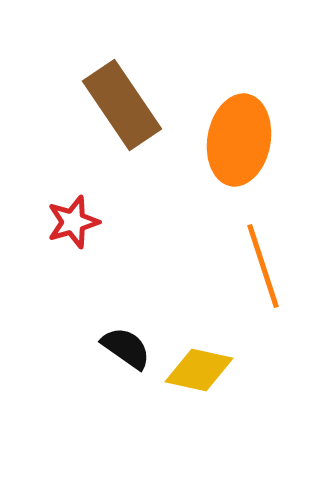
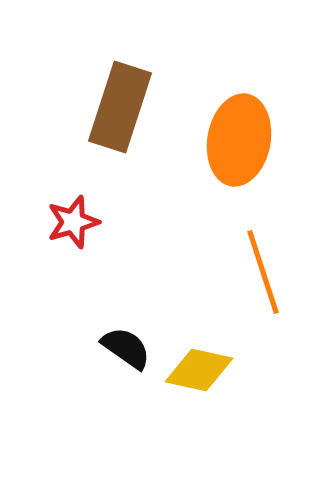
brown rectangle: moved 2 px left, 2 px down; rotated 52 degrees clockwise
orange line: moved 6 px down
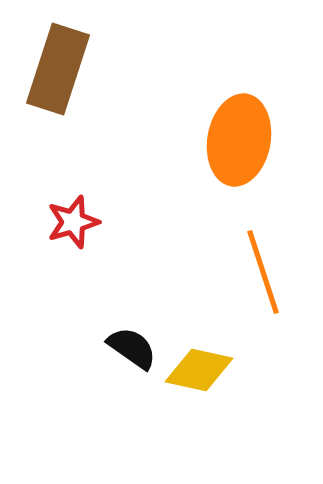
brown rectangle: moved 62 px left, 38 px up
black semicircle: moved 6 px right
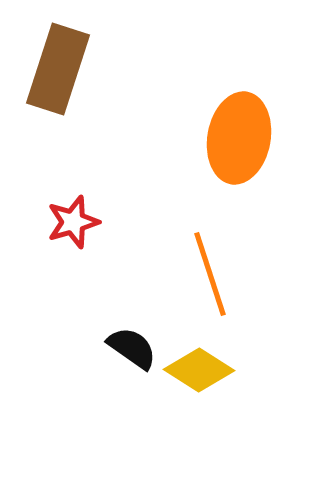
orange ellipse: moved 2 px up
orange line: moved 53 px left, 2 px down
yellow diamond: rotated 20 degrees clockwise
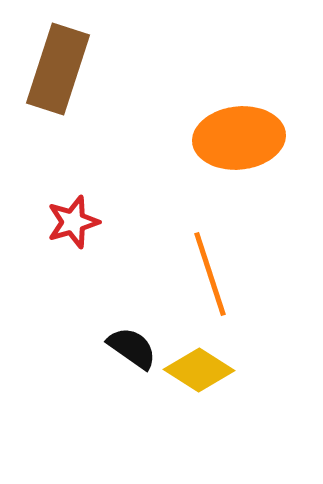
orange ellipse: rotated 74 degrees clockwise
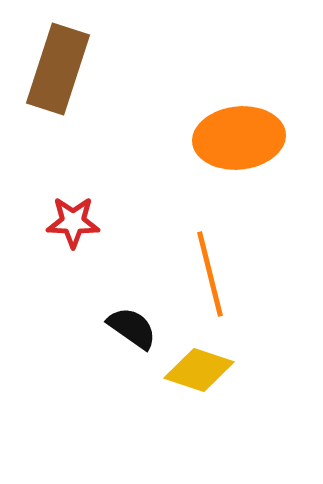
red star: rotated 18 degrees clockwise
orange line: rotated 4 degrees clockwise
black semicircle: moved 20 px up
yellow diamond: rotated 14 degrees counterclockwise
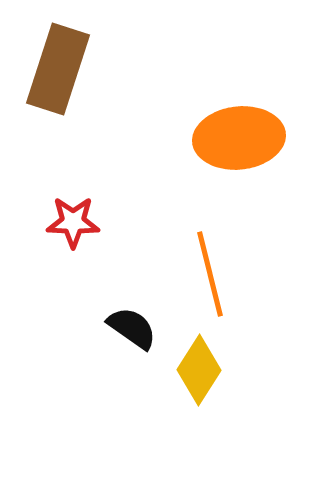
yellow diamond: rotated 76 degrees counterclockwise
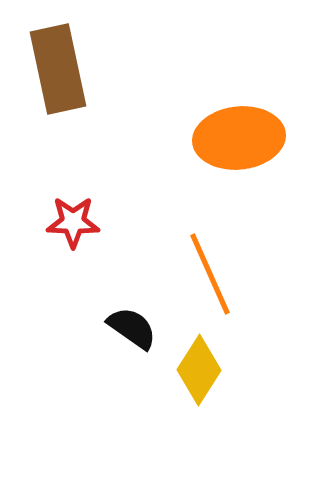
brown rectangle: rotated 30 degrees counterclockwise
orange line: rotated 10 degrees counterclockwise
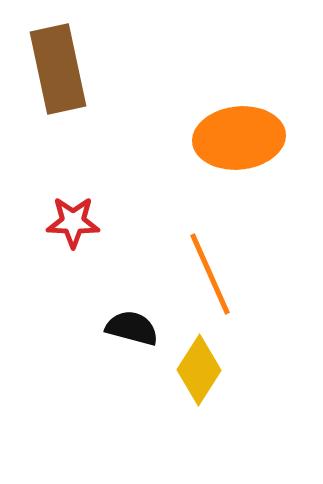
black semicircle: rotated 20 degrees counterclockwise
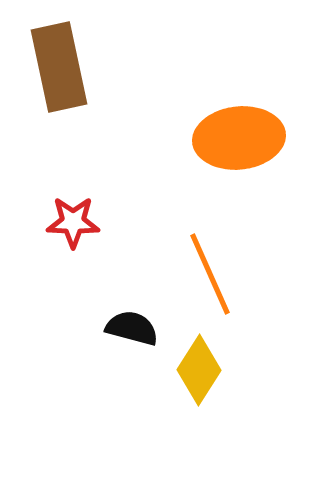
brown rectangle: moved 1 px right, 2 px up
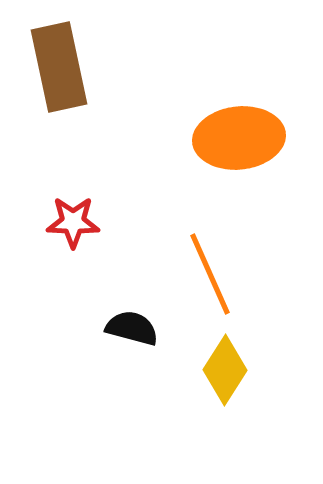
yellow diamond: moved 26 px right
